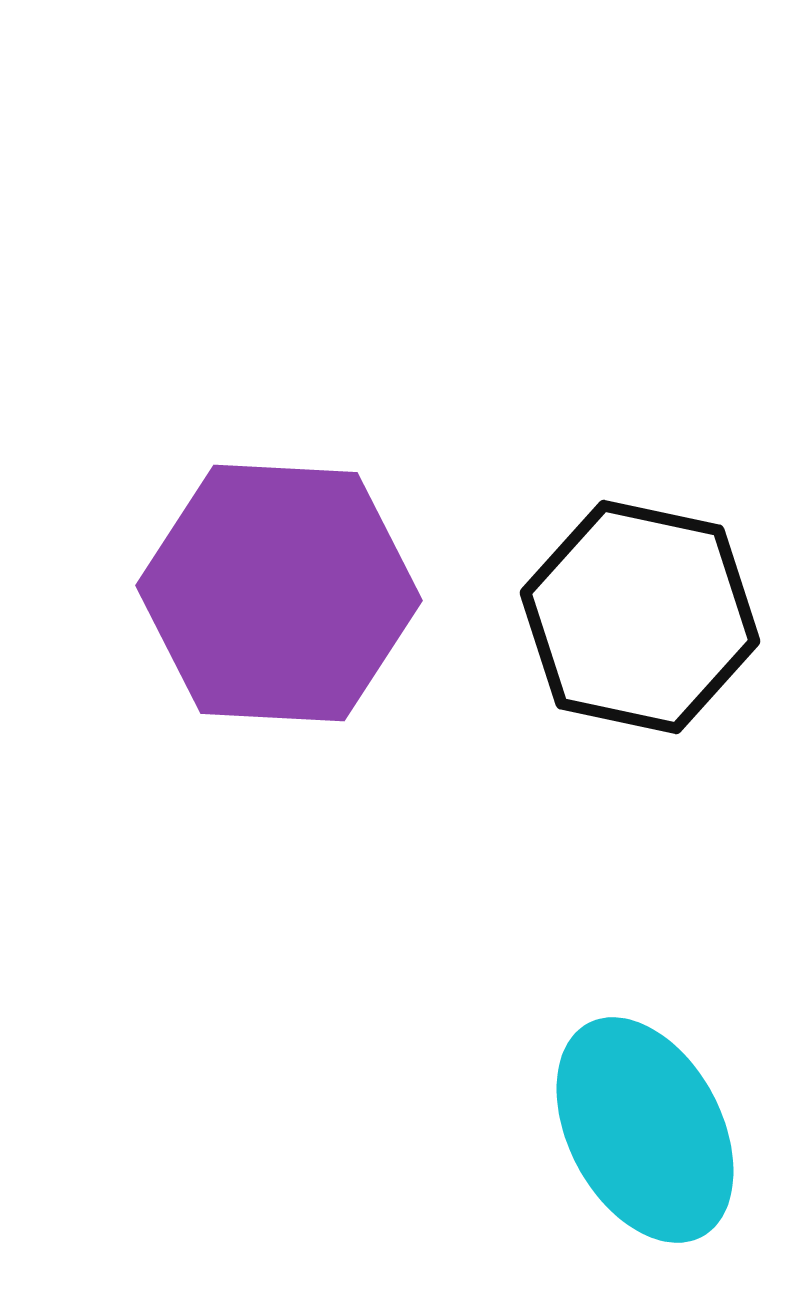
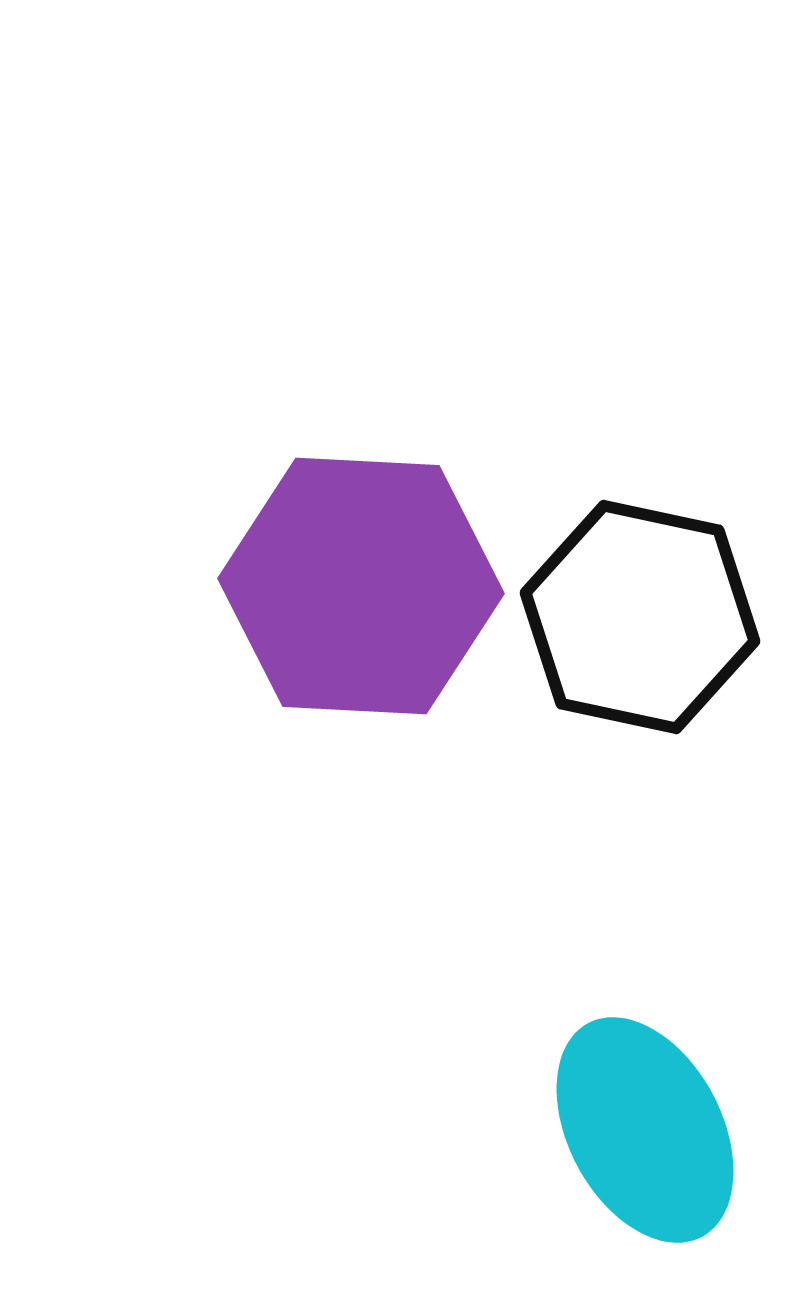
purple hexagon: moved 82 px right, 7 px up
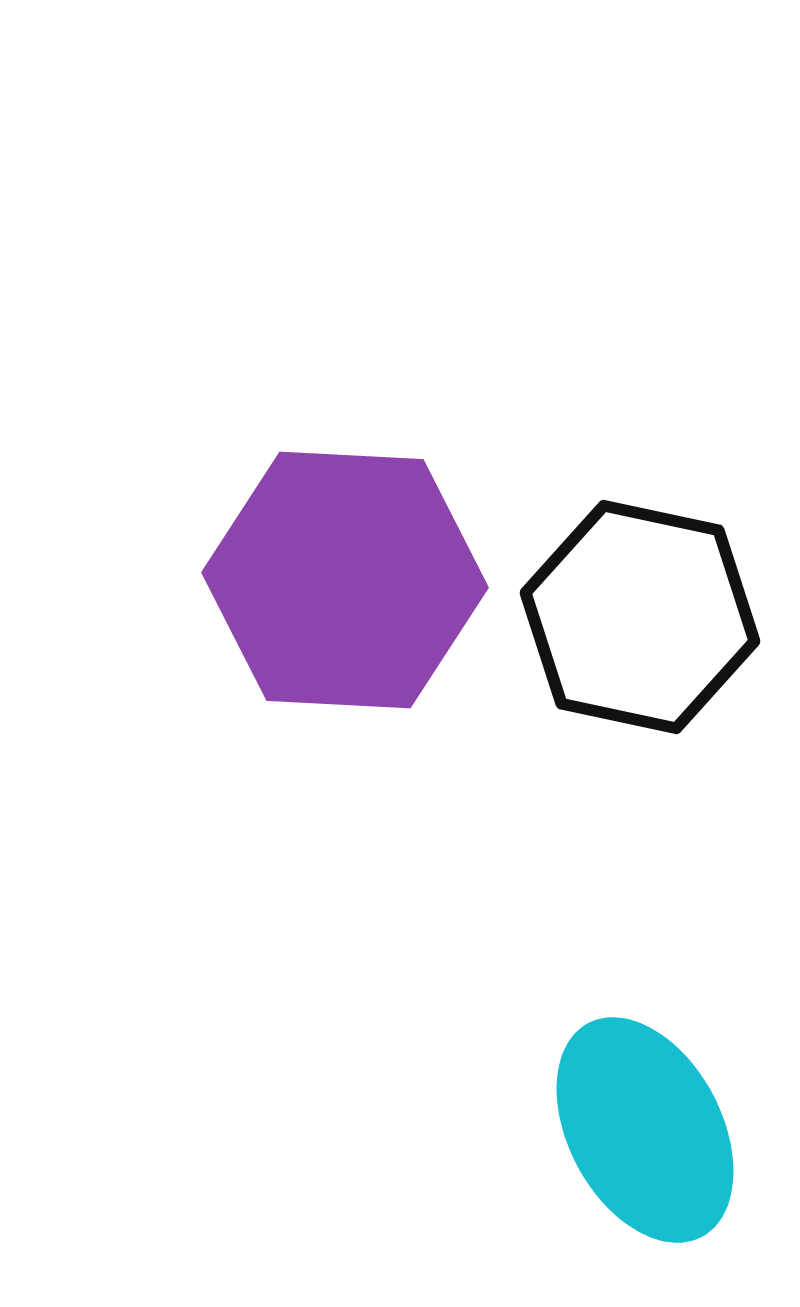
purple hexagon: moved 16 px left, 6 px up
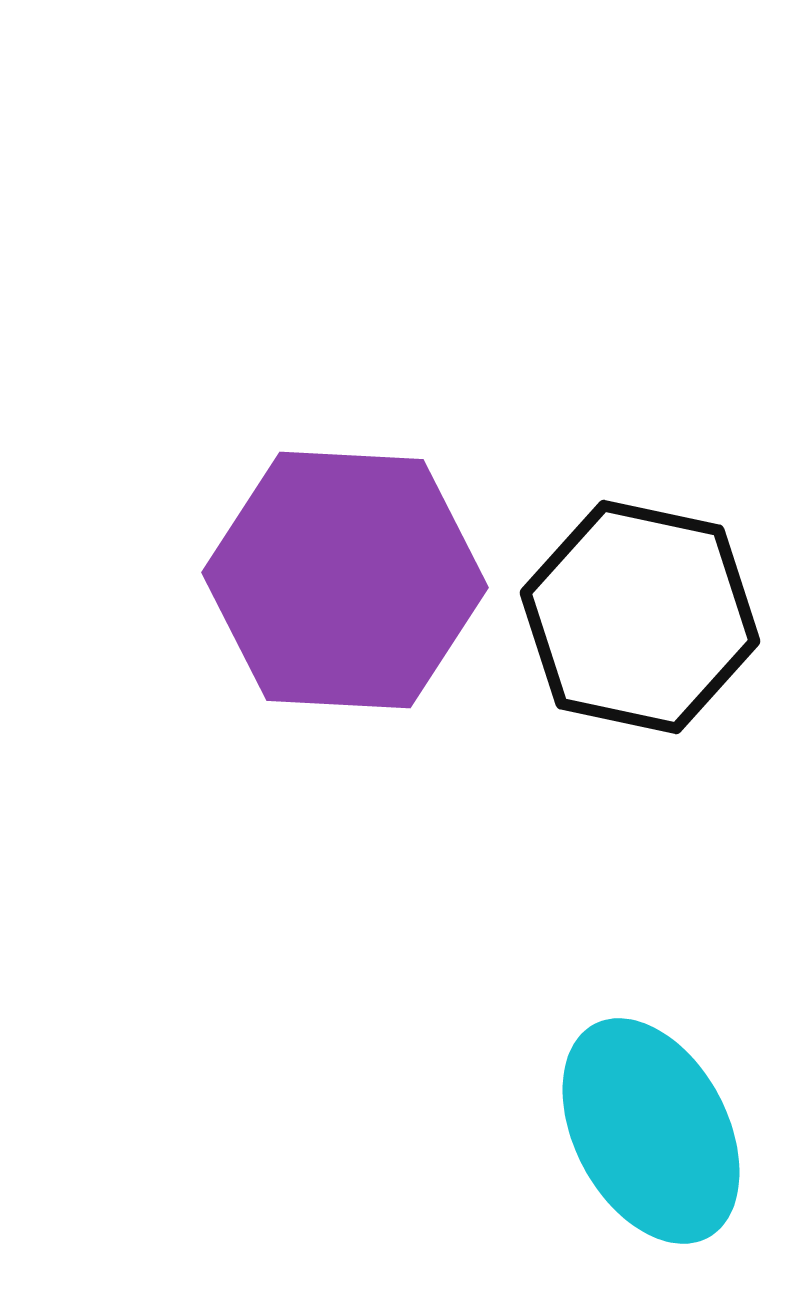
cyan ellipse: moved 6 px right, 1 px down
